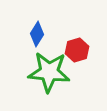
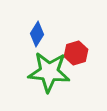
red hexagon: moved 1 px left, 3 px down
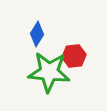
red hexagon: moved 2 px left, 3 px down; rotated 10 degrees clockwise
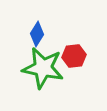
green star: moved 6 px left, 4 px up; rotated 6 degrees clockwise
